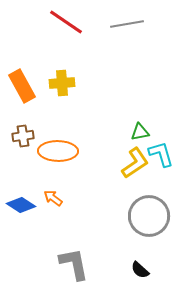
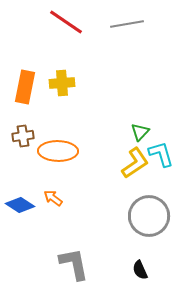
orange rectangle: moved 3 px right, 1 px down; rotated 40 degrees clockwise
green triangle: rotated 36 degrees counterclockwise
blue diamond: moved 1 px left
black semicircle: rotated 24 degrees clockwise
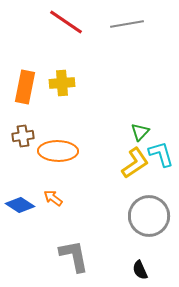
gray L-shape: moved 8 px up
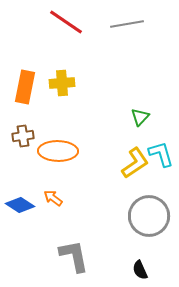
green triangle: moved 15 px up
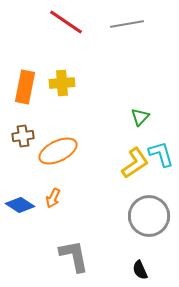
orange ellipse: rotated 27 degrees counterclockwise
orange arrow: rotated 102 degrees counterclockwise
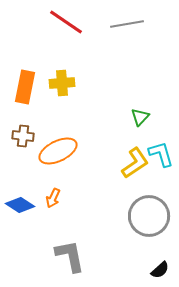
brown cross: rotated 15 degrees clockwise
gray L-shape: moved 4 px left
black semicircle: moved 20 px right; rotated 108 degrees counterclockwise
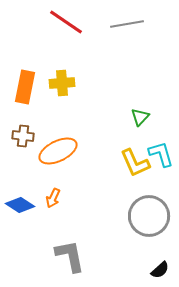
yellow L-shape: rotated 100 degrees clockwise
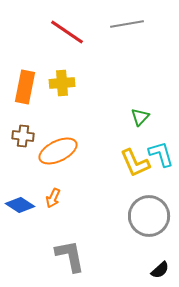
red line: moved 1 px right, 10 px down
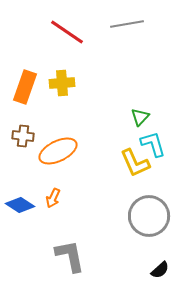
orange rectangle: rotated 8 degrees clockwise
cyan L-shape: moved 8 px left, 10 px up
